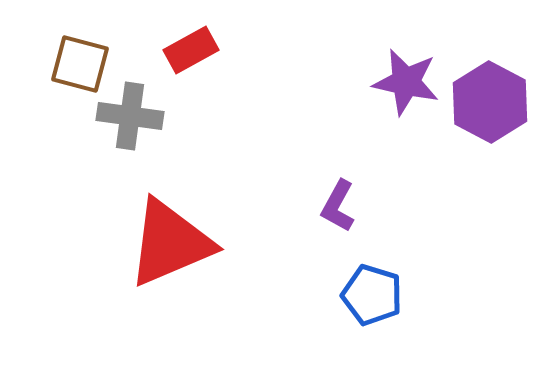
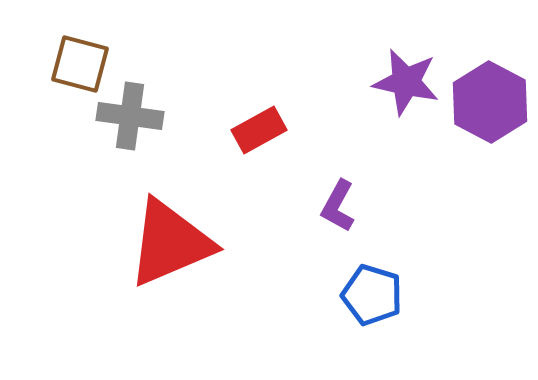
red rectangle: moved 68 px right, 80 px down
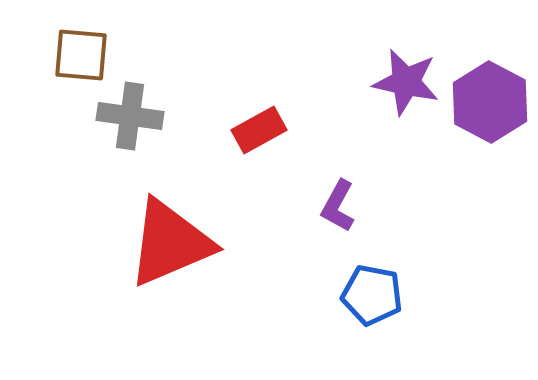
brown square: moved 1 px right, 9 px up; rotated 10 degrees counterclockwise
blue pentagon: rotated 6 degrees counterclockwise
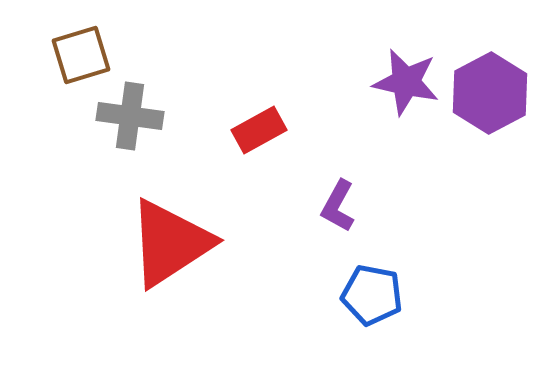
brown square: rotated 22 degrees counterclockwise
purple hexagon: moved 9 px up; rotated 4 degrees clockwise
red triangle: rotated 10 degrees counterclockwise
